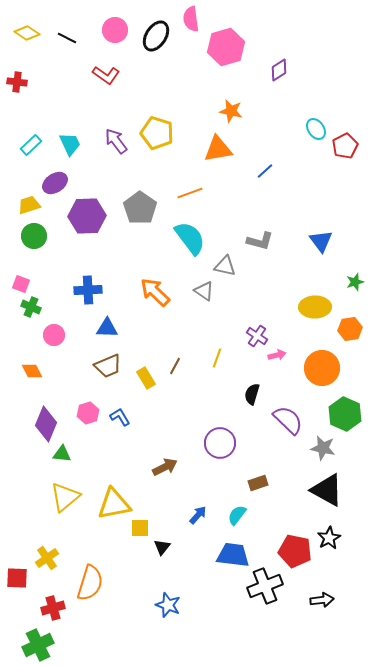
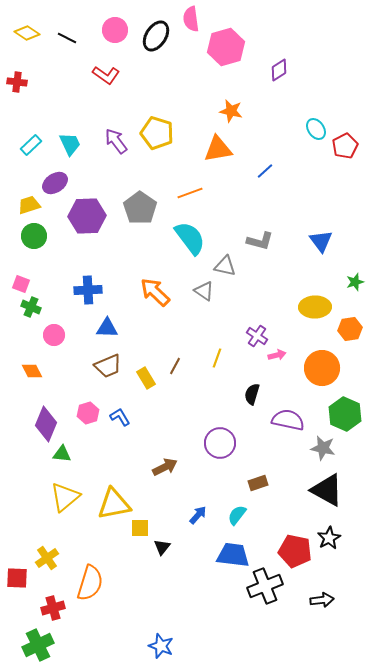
purple semicircle at (288, 420): rotated 32 degrees counterclockwise
blue star at (168, 605): moved 7 px left, 41 px down
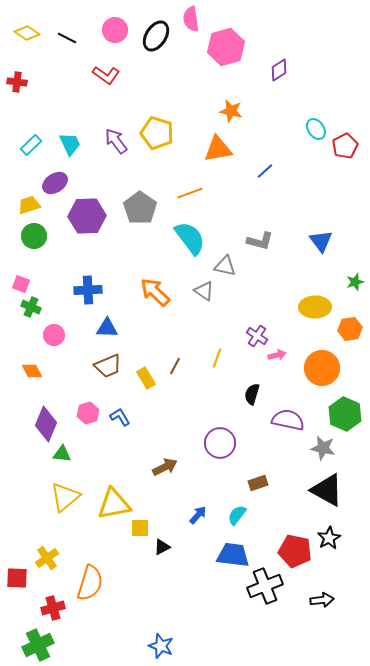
black triangle at (162, 547): rotated 24 degrees clockwise
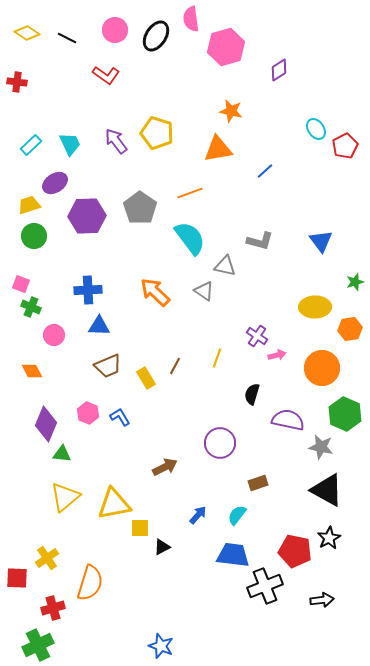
blue triangle at (107, 328): moved 8 px left, 2 px up
pink hexagon at (88, 413): rotated 20 degrees counterclockwise
gray star at (323, 448): moved 2 px left, 1 px up
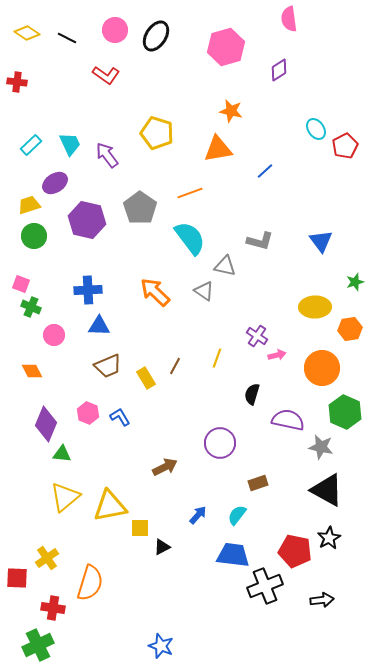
pink semicircle at (191, 19): moved 98 px right
purple arrow at (116, 141): moved 9 px left, 14 px down
purple hexagon at (87, 216): moved 4 px down; rotated 15 degrees clockwise
green hexagon at (345, 414): moved 2 px up
yellow triangle at (114, 504): moved 4 px left, 2 px down
red cross at (53, 608): rotated 25 degrees clockwise
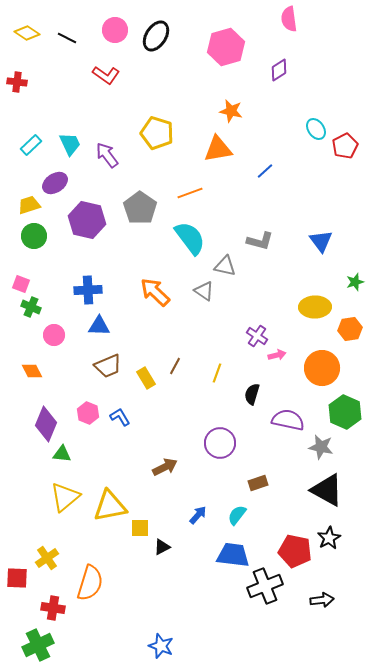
yellow line at (217, 358): moved 15 px down
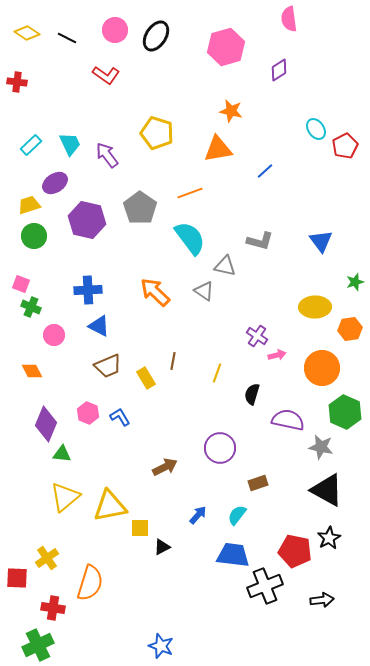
blue triangle at (99, 326): rotated 25 degrees clockwise
brown line at (175, 366): moved 2 px left, 5 px up; rotated 18 degrees counterclockwise
purple circle at (220, 443): moved 5 px down
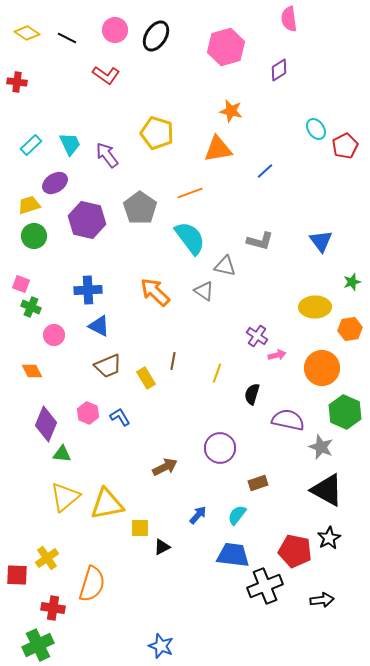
green star at (355, 282): moved 3 px left
gray star at (321, 447): rotated 10 degrees clockwise
yellow triangle at (110, 506): moved 3 px left, 2 px up
red square at (17, 578): moved 3 px up
orange semicircle at (90, 583): moved 2 px right, 1 px down
